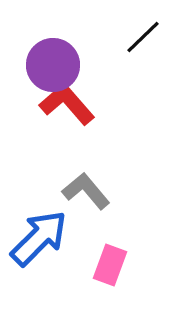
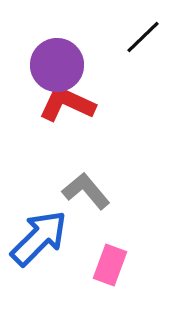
purple circle: moved 4 px right
red L-shape: rotated 24 degrees counterclockwise
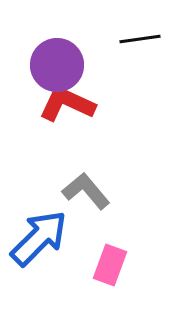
black line: moved 3 px left, 2 px down; rotated 36 degrees clockwise
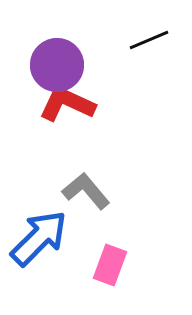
black line: moved 9 px right, 1 px down; rotated 15 degrees counterclockwise
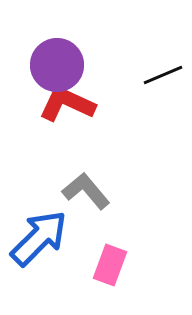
black line: moved 14 px right, 35 px down
